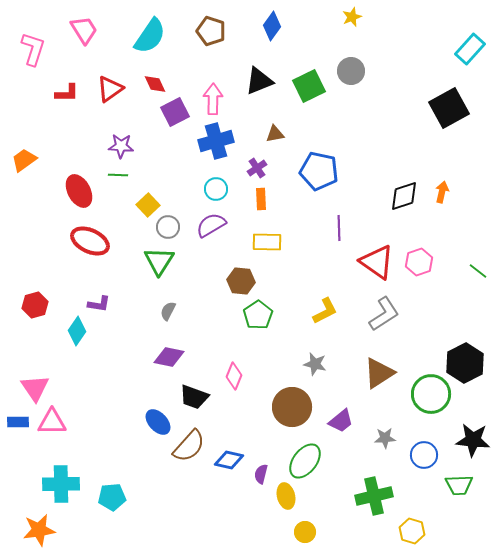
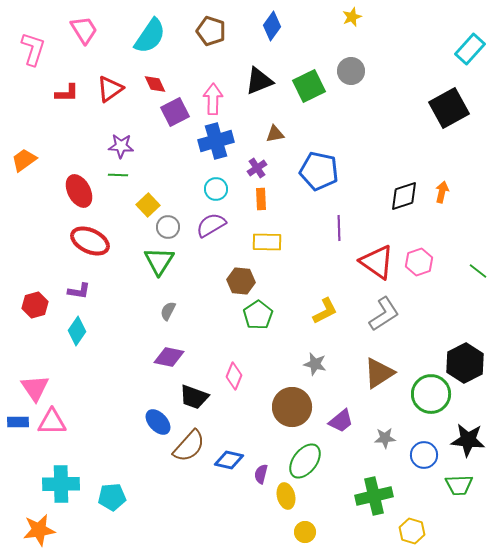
purple L-shape at (99, 304): moved 20 px left, 13 px up
black star at (473, 440): moved 5 px left
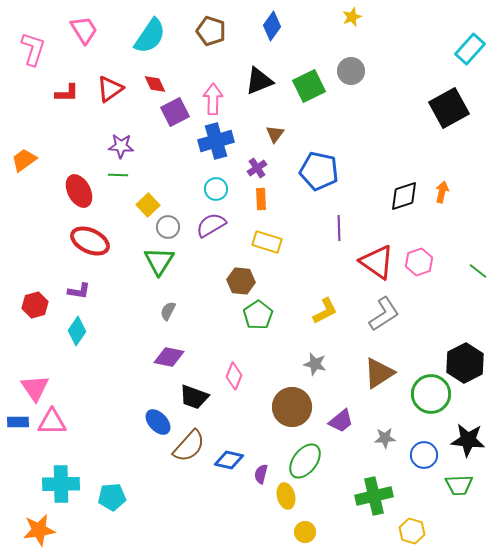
brown triangle at (275, 134): rotated 42 degrees counterclockwise
yellow rectangle at (267, 242): rotated 16 degrees clockwise
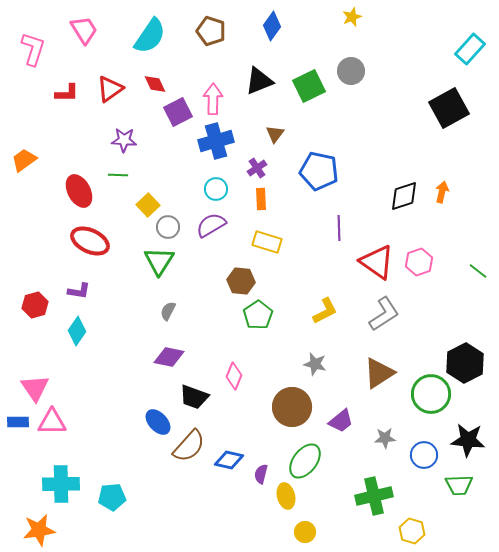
purple square at (175, 112): moved 3 px right
purple star at (121, 146): moved 3 px right, 6 px up
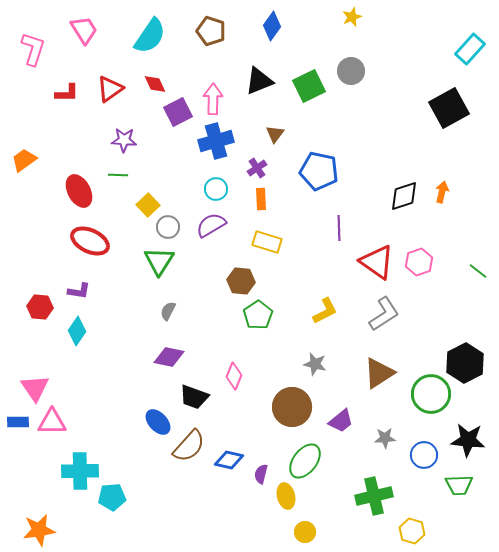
red hexagon at (35, 305): moved 5 px right, 2 px down; rotated 20 degrees clockwise
cyan cross at (61, 484): moved 19 px right, 13 px up
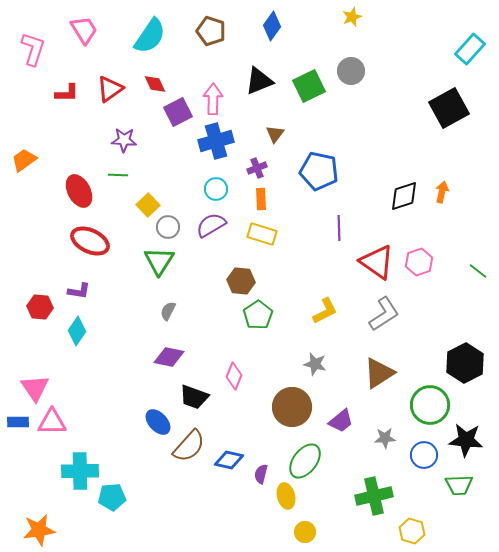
purple cross at (257, 168): rotated 12 degrees clockwise
yellow rectangle at (267, 242): moved 5 px left, 8 px up
green circle at (431, 394): moved 1 px left, 11 px down
black star at (468, 440): moved 2 px left
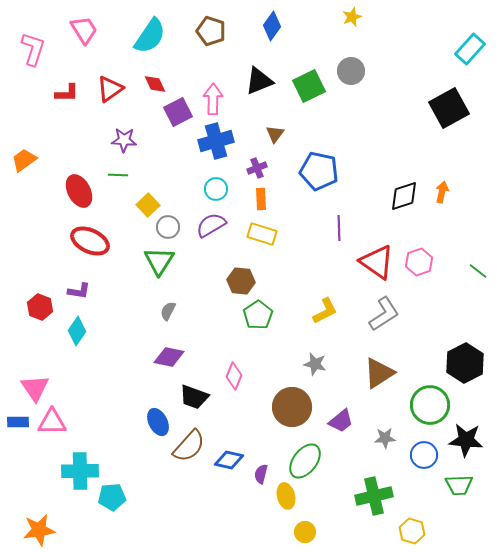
red hexagon at (40, 307): rotated 15 degrees clockwise
blue ellipse at (158, 422): rotated 16 degrees clockwise
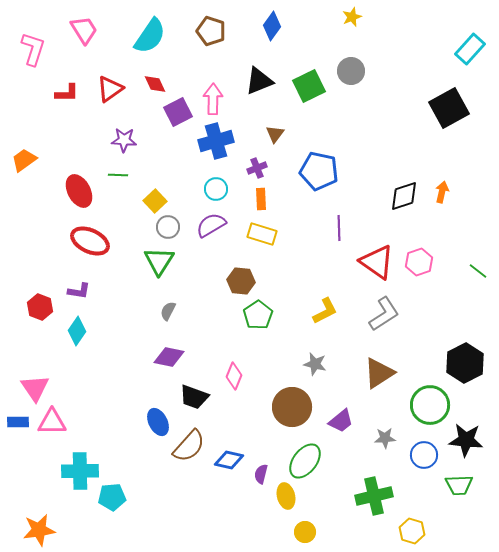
yellow square at (148, 205): moved 7 px right, 4 px up
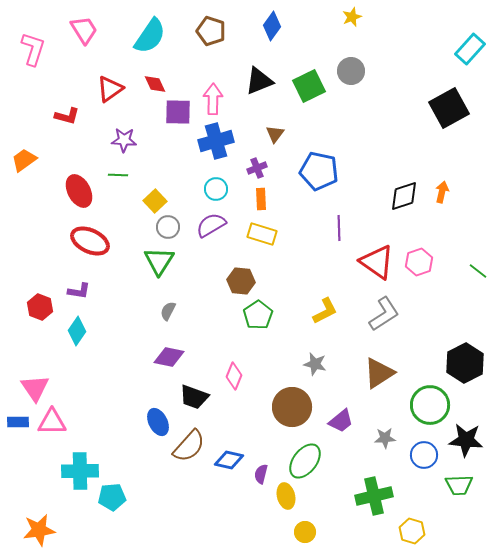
red L-shape at (67, 93): moved 23 px down; rotated 15 degrees clockwise
purple square at (178, 112): rotated 28 degrees clockwise
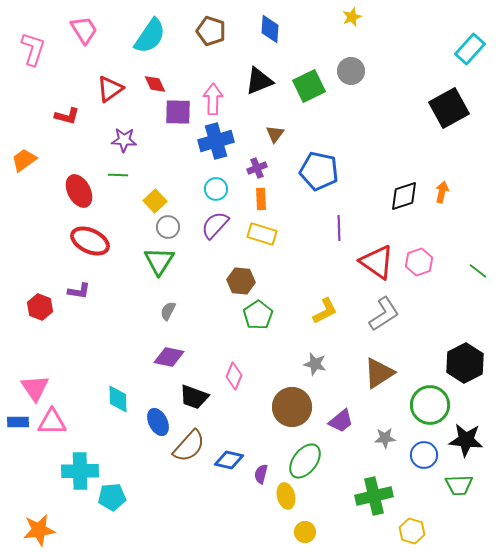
blue diamond at (272, 26): moved 2 px left, 3 px down; rotated 32 degrees counterclockwise
purple semicircle at (211, 225): moved 4 px right; rotated 16 degrees counterclockwise
cyan diamond at (77, 331): moved 41 px right, 68 px down; rotated 36 degrees counterclockwise
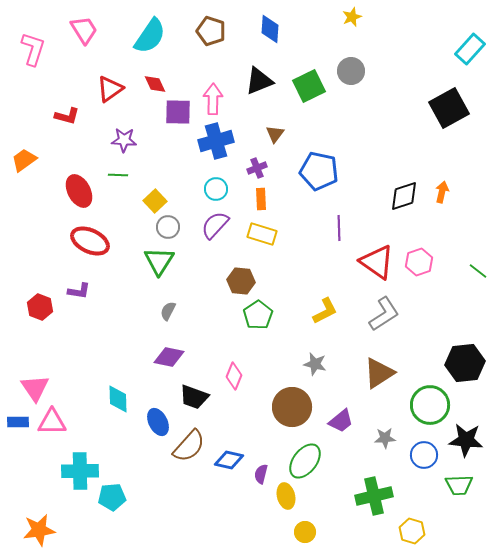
black hexagon at (465, 363): rotated 21 degrees clockwise
